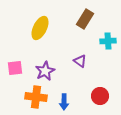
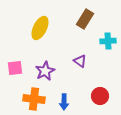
orange cross: moved 2 px left, 2 px down
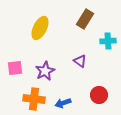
red circle: moved 1 px left, 1 px up
blue arrow: moved 1 px left, 1 px down; rotated 70 degrees clockwise
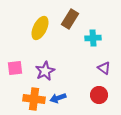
brown rectangle: moved 15 px left
cyan cross: moved 15 px left, 3 px up
purple triangle: moved 24 px right, 7 px down
blue arrow: moved 5 px left, 5 px up
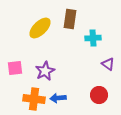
brown rectangle: rotated 24 degrees counterclockwise
yellow ellipse: rotated 20 degrees clockwise
purple triangle: moved 4 px right, 4 px up
blue arrow: rotated 14 degrees clockwise
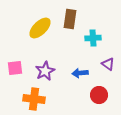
blue arrow: moved 22 px right, 25 px up
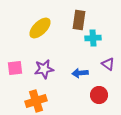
brown rectangle: moved 9 px right, 1 px down
purple star: moved 1 px left, 2 px up; rotated 18 degrees clockwise
orange cross: moved 2 px right, 2 px down; rotated 25 degrees counterclockwise
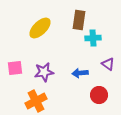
purple star: moved 3 px down
orange cross: rotated 10 degrees counterclockwise
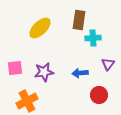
purple triangle: rotated 32 degrees clockwise
orange cross: moved 9 px left
